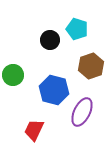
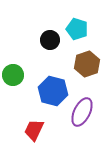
brown hexagon: moved 4 px left, 2 px up
blue hexagon: moved 1 px left, 1 px down
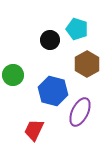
brown hexagon: rotated 10 degrees counterclockwise
purple ellipse: moved 2 px left
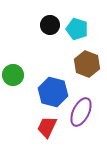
black circle: moved 15 px up
brown hexagon: rotated 10 degrees counterclockwise
blue hexagon: moved 1 px down
purple ellipse: moved 1 px right
red trapezoid: moved 13 px right, 3 px up
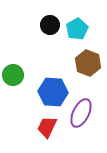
cyan pentagon: rotated 25 degrees clockwise
brown hexagon: moved 1 px right, 1 px up
blue hexagon: rotated 12 degrees counterclockwise
purple ellipse: moved 1 px down
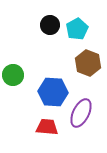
red trapezoid: rotated 70 degrees clockwise
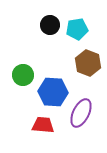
cyan pentagon: rotated 20 degrees clockwise
green circle: moved 10 px right
red trapezoid: moved 4 px left, 2 px up
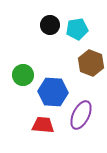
brown hexagon: moved 3 px right
purple ellipse: moved 2 px down
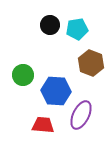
blue hexagon: moved 3 px right, 1 px up
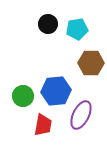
black circle: moved 2 px left, 1 px up
brown hexagon: rotated 20 degrees counterclockwise
green circle: moved 21 px down
blue hexagon: rotated 8 degrees counterclockwise
red trapezoid: rotated 95 degrees clockwise
